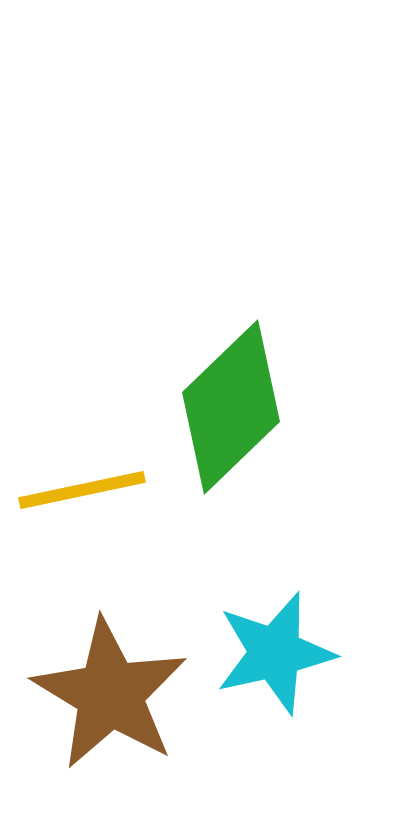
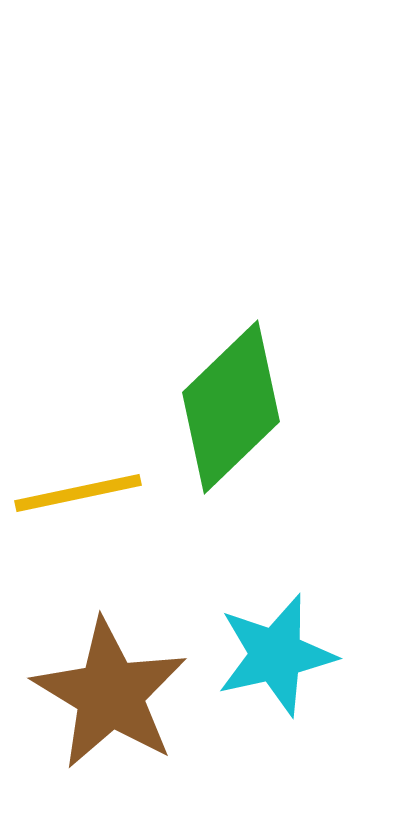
yellow line: moved 4 px left, 3 px down
cyan star: moved 1 px right, 2 px down
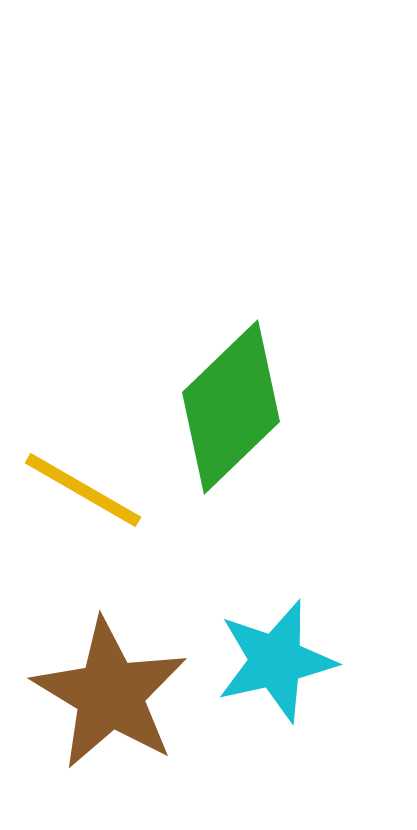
yellow line: moved 5 px right, 3 px up; rotated 42 degrees clockwise
cyan star: moved 6 px down
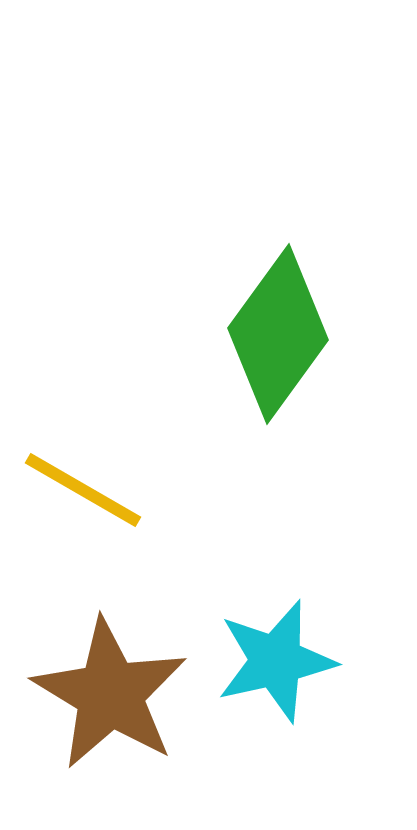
green diamond: moved 47 px right, 73 px up; rotated 10 degrees counterclockwise
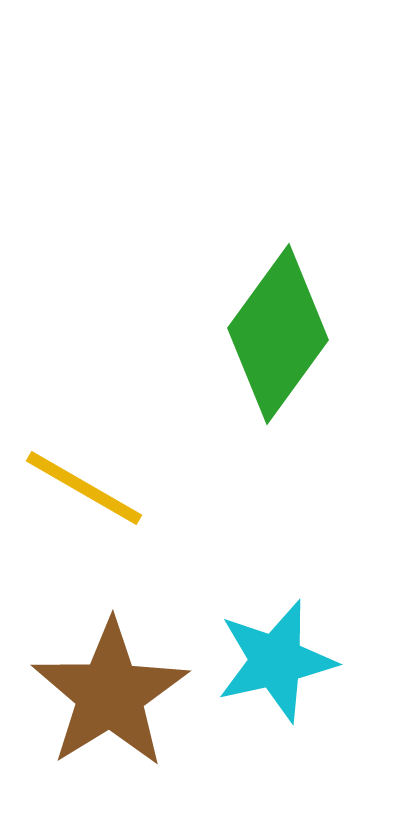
yellow line: moved 1 px right, 2 px up
brown star: rotated 9 degrees clockwise
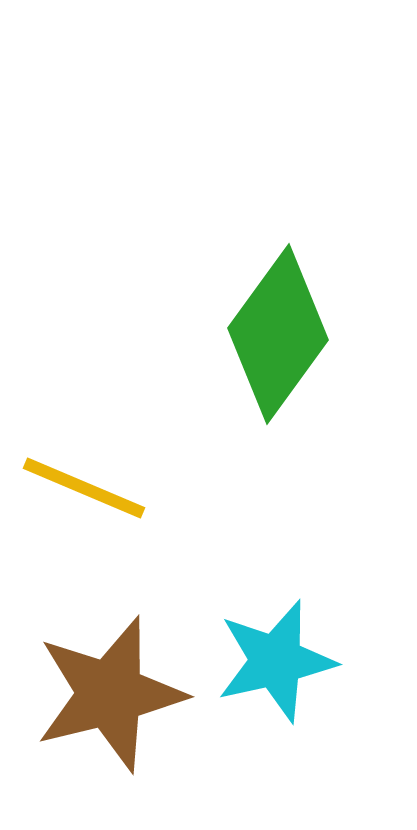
yellow line: rotated 7 degrees counterclockwise
brown star: rotated 18 degrees clockwise
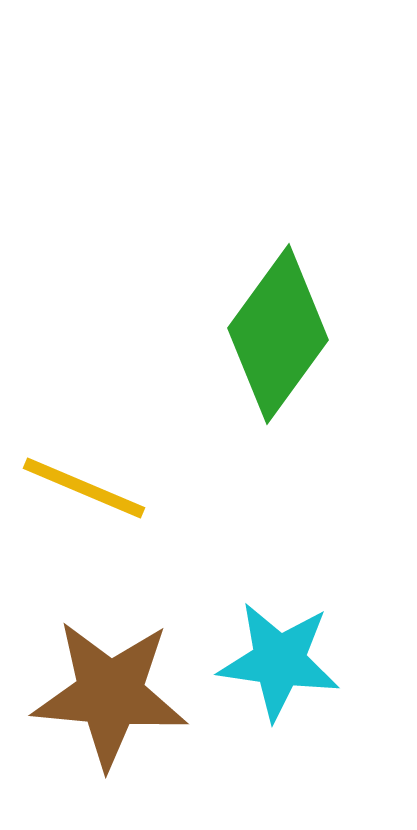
cyan star: moved 3 px right; rotated 21 degrees clockwise
brown star: rotated 19 degrees clockwise
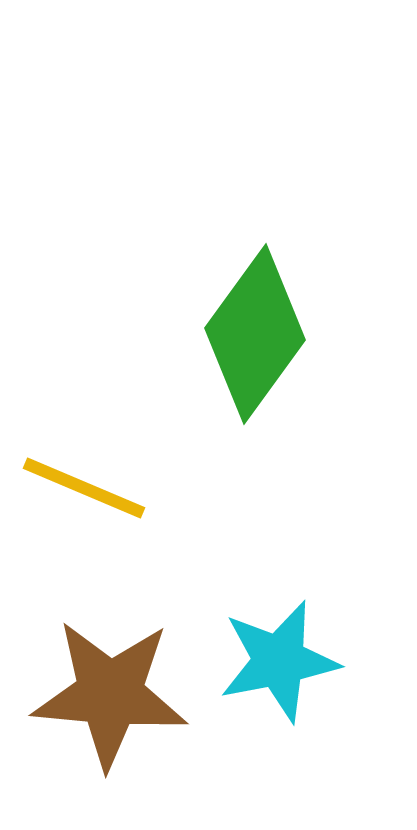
green diamond: moved 23 px left
cyan star: rotated 19 degrees counterclockwise
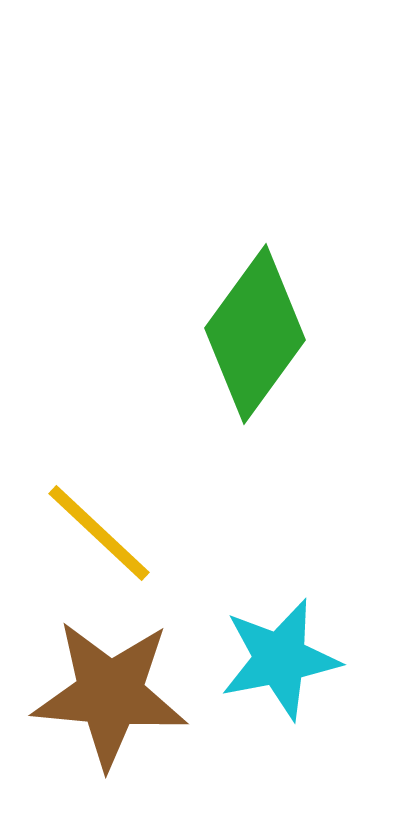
yellow line: moved 15 px right, 45 px down; rotated 20 degrees clockwise
cyan star: moved 1 px right, 2 px up
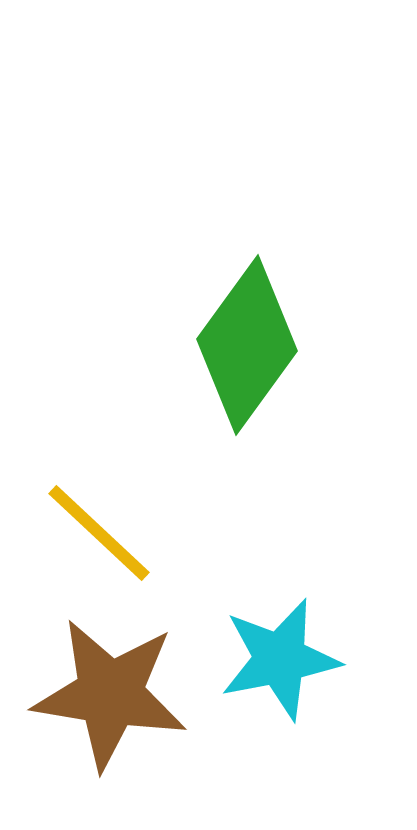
green diamond: moved 8 px left, 11 px down
brown star: rotated 4 degrees clockwise
